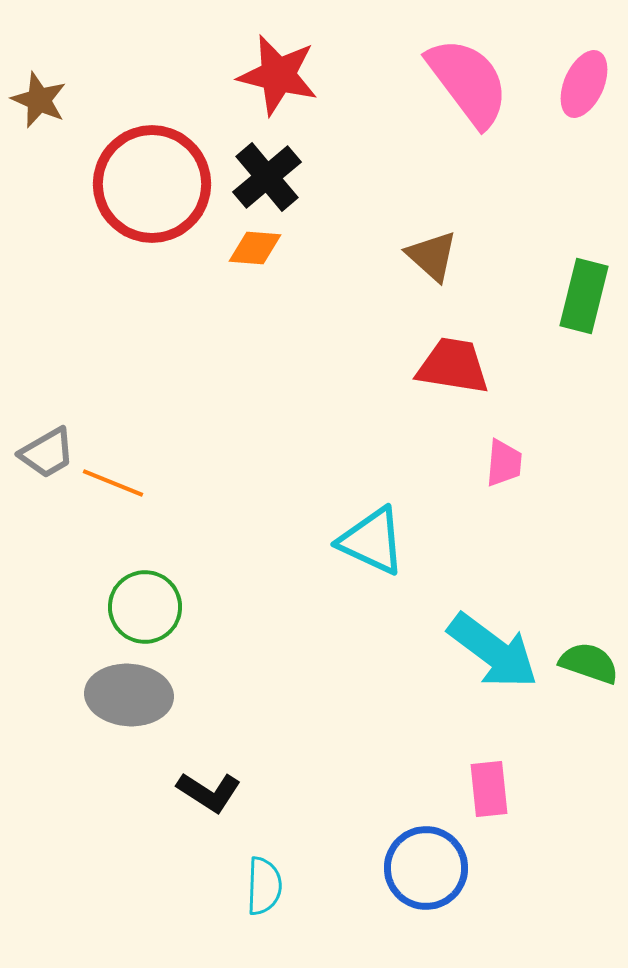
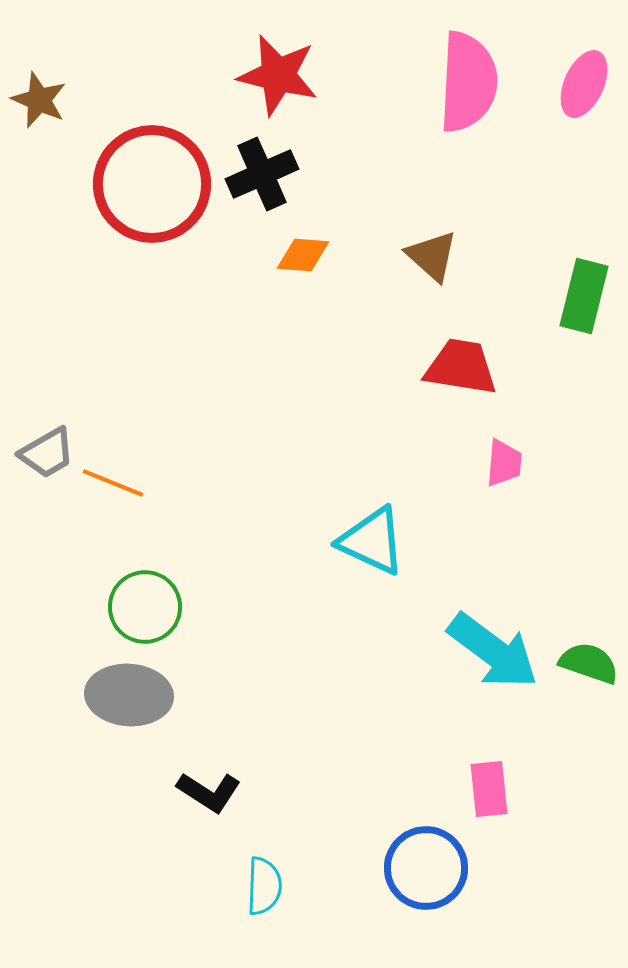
pink semicircle: rotated 40 degrees clockwise
black cross: moved 5 px left, 3 px up; rotated 16 degrees clockwise
orange diamond: moved 48 px right, 7 px down
red trapezoid: moved 8 px right, 1 px down
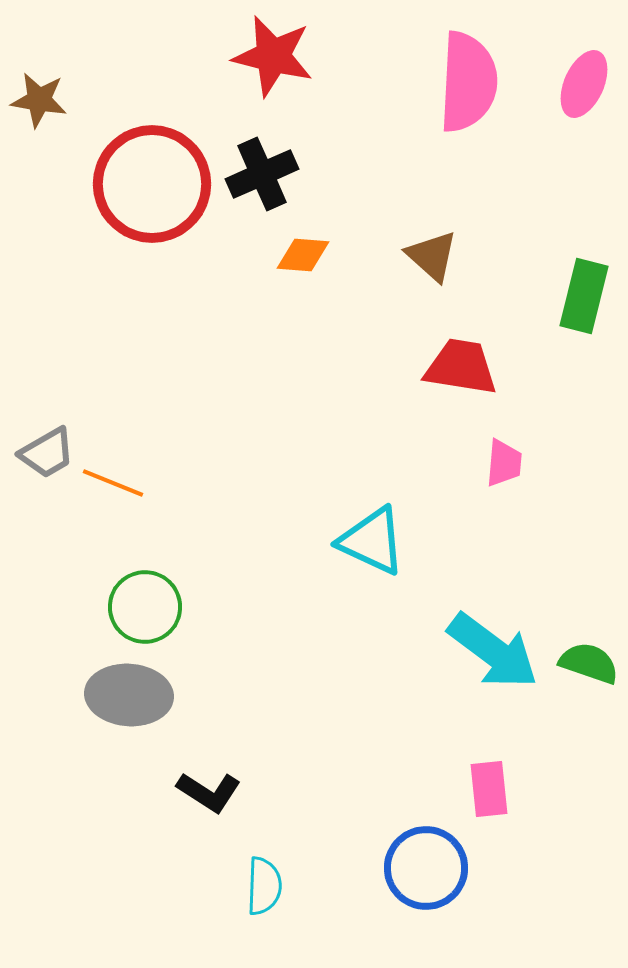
red star: moved 5 px left, 19 px up
brown star: rotated 14 degrees counterclockwise
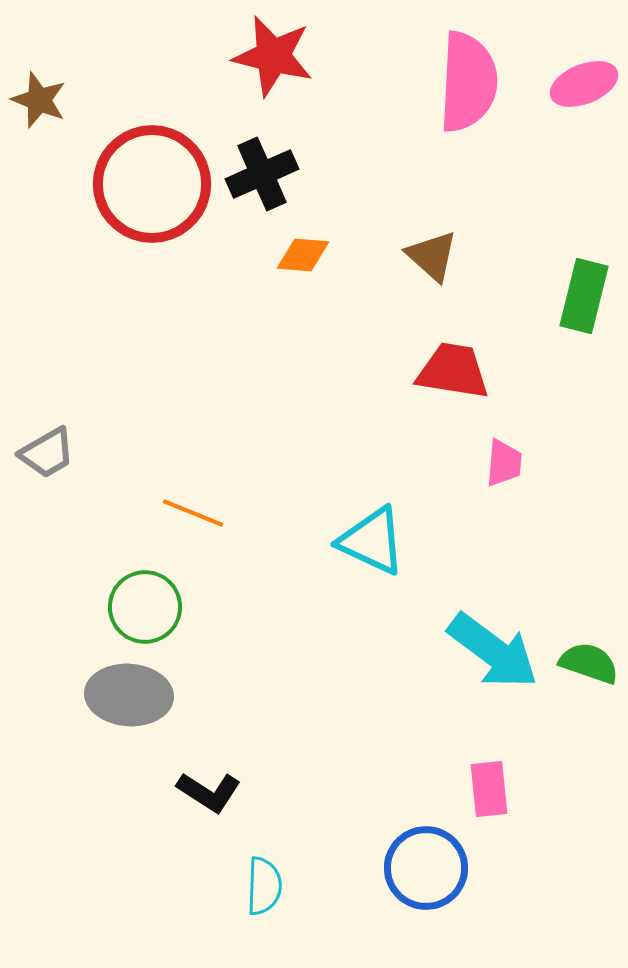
pink ellipse: rotated 44 degrees clockwise
brown star: rotated 12 degrees clockwise
red trapezoid: moved 8 px left, 4 px down
orange line: moved 80 px right, 30 px down
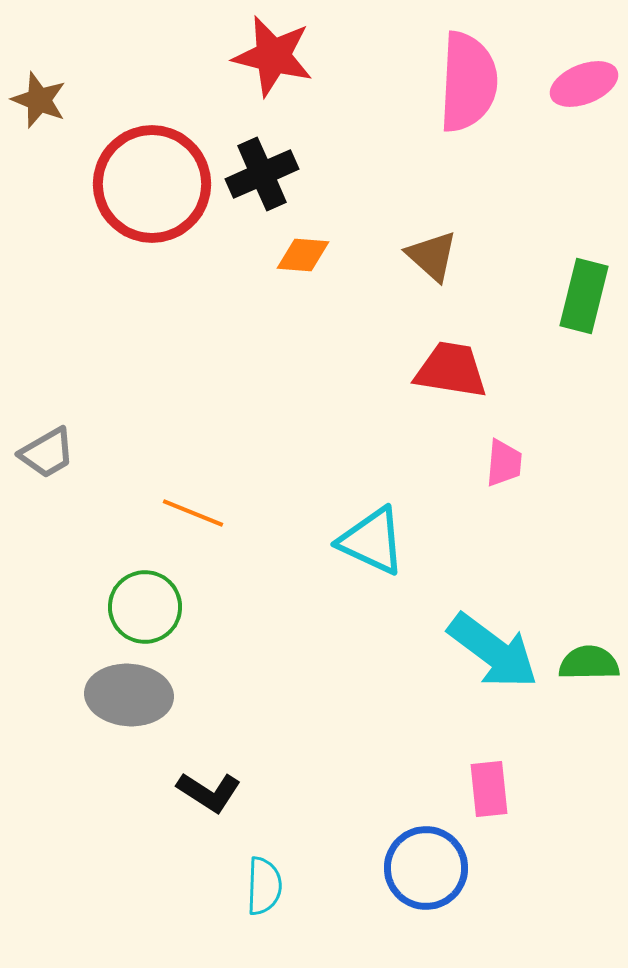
red trapezoid: moved 2 px left, 1 px up
green semicircle: rotated 20 degrees counterclockwise
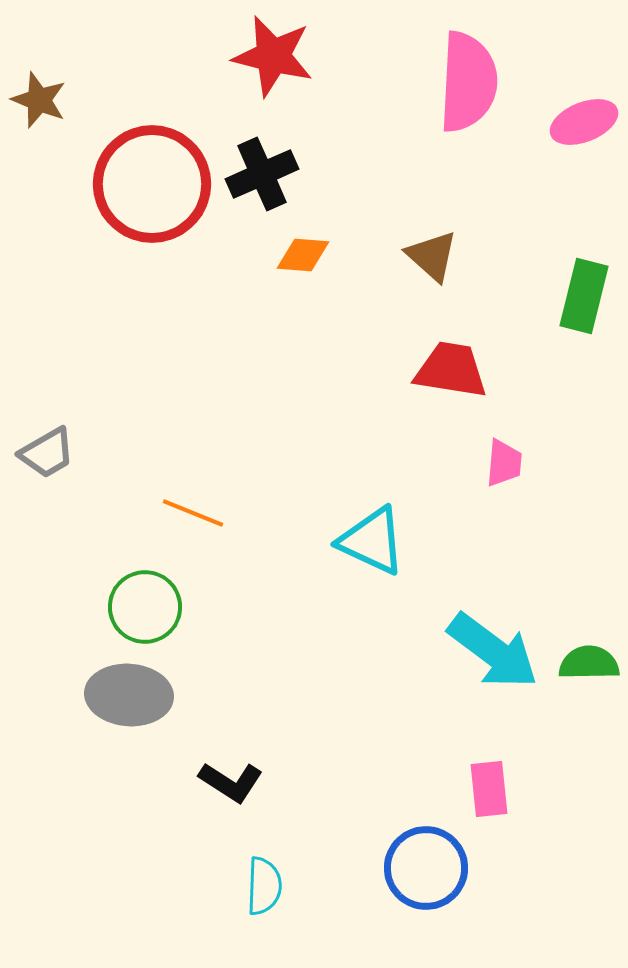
pink ellipse: moved 38 px down
black L-shape: moved 22 px right, 10 px up
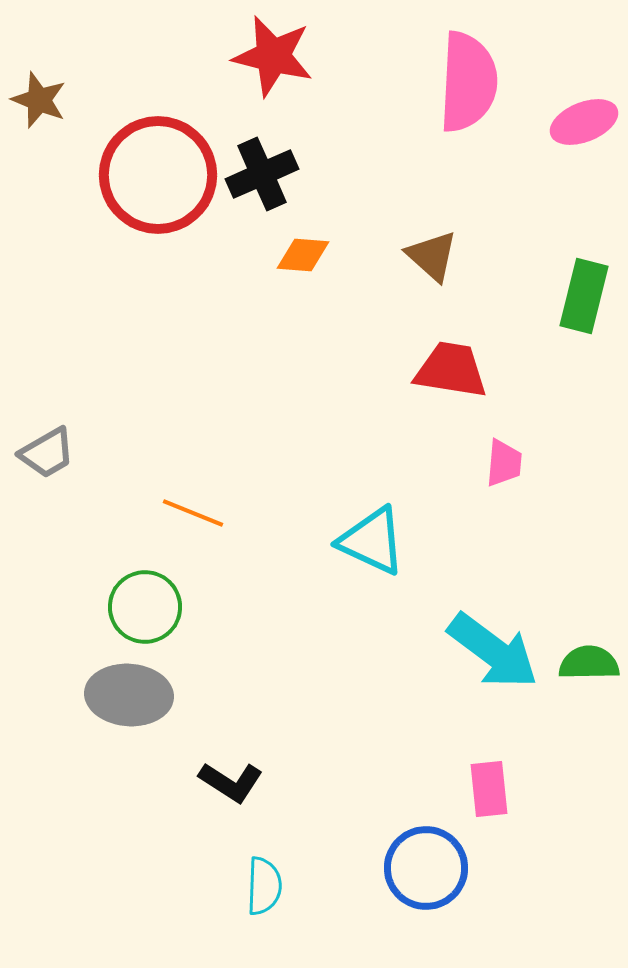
red circle: moved 6 px right, 9 px up
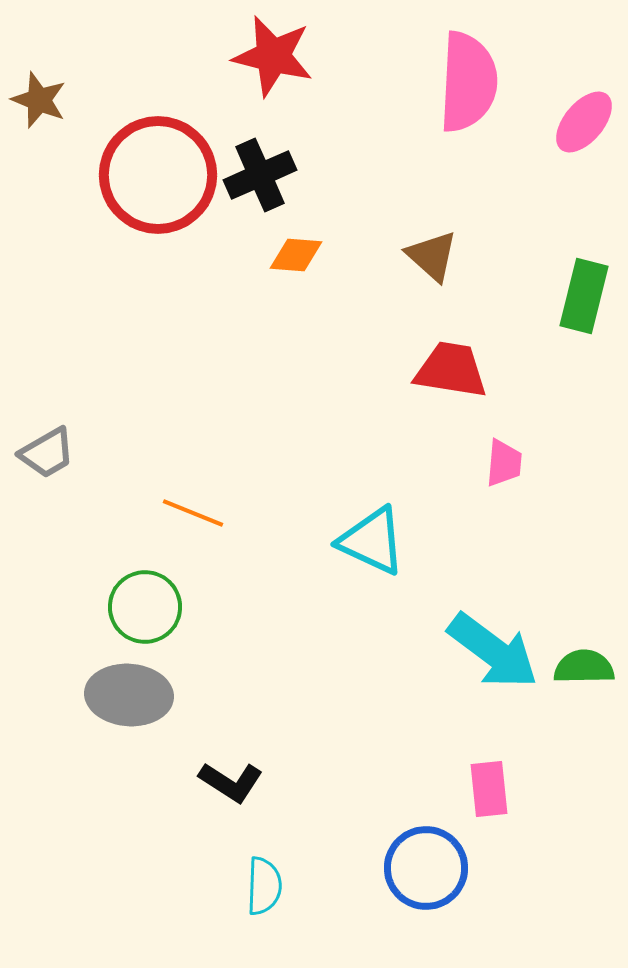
pink ellipse: rotated 28 degrees counterclockwise
black cross: moved 2 px left, 1 px down
orange diamond: moved 7 px left
green semicircle: moved 5 px left, 4 px down
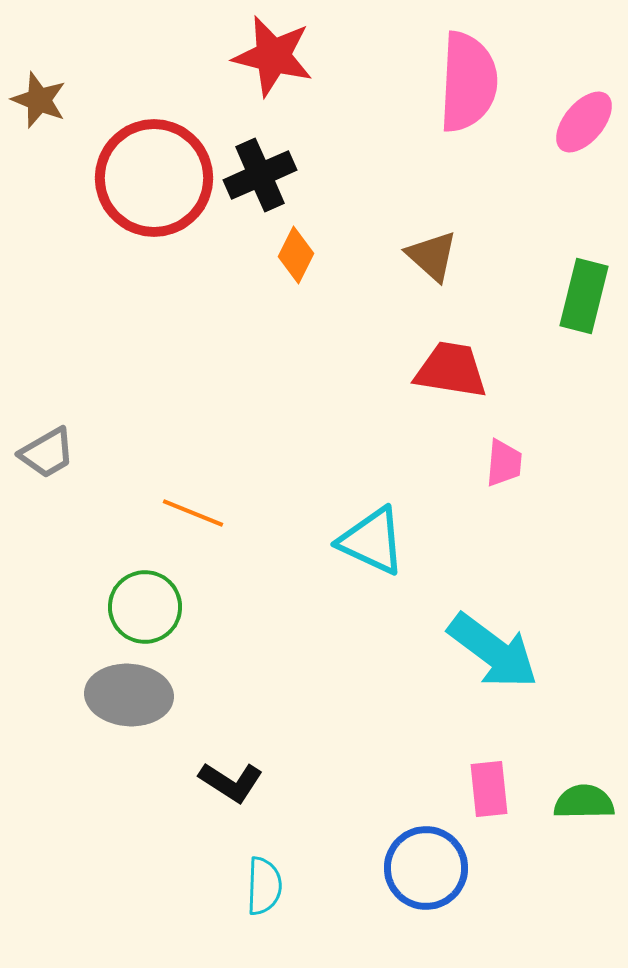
red circle: moved 4 px left, 3 px down
orange diamond: rotated 68 degrees counterclockwise
green semicircle: moved 135 px down
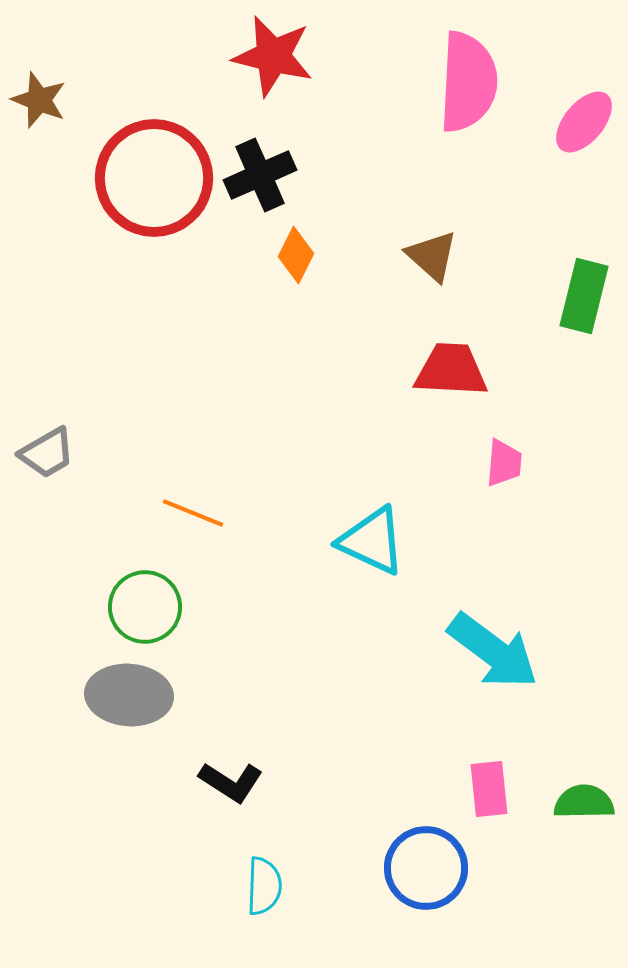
red trapezoid: rotated 6 degrees counterclockwise
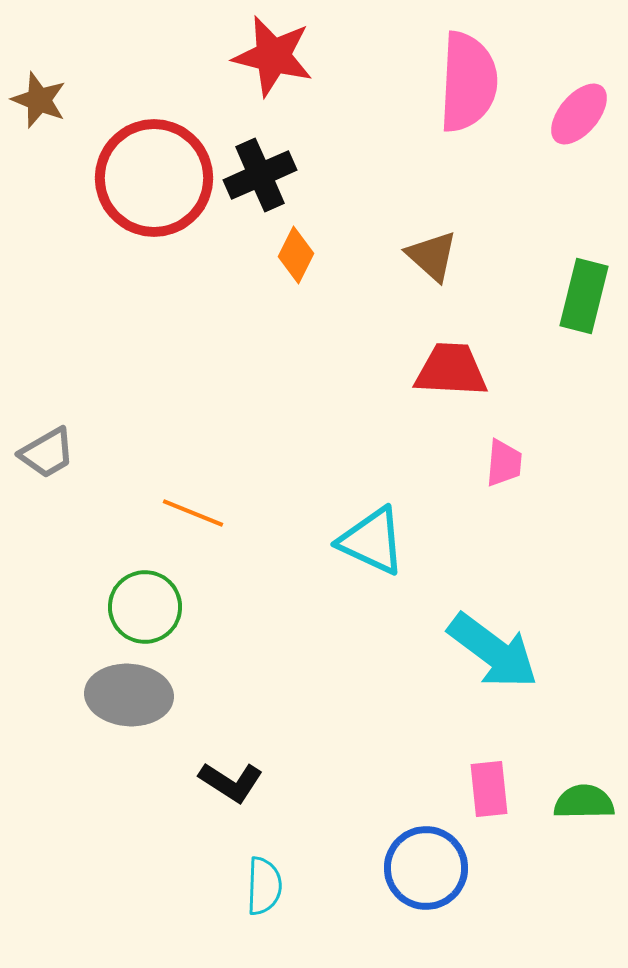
pink ellipse: moved 5 px left, 8 px up
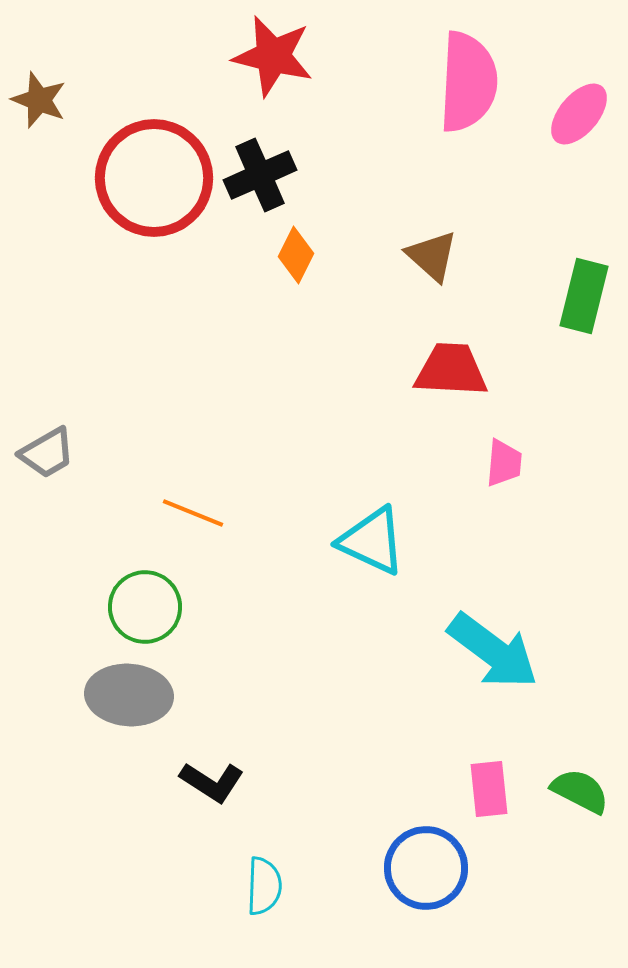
black L-shape: moved 19 px left
green semicircle: moved 4 px left, 11 px up; rotated 28 degrees clockwise
